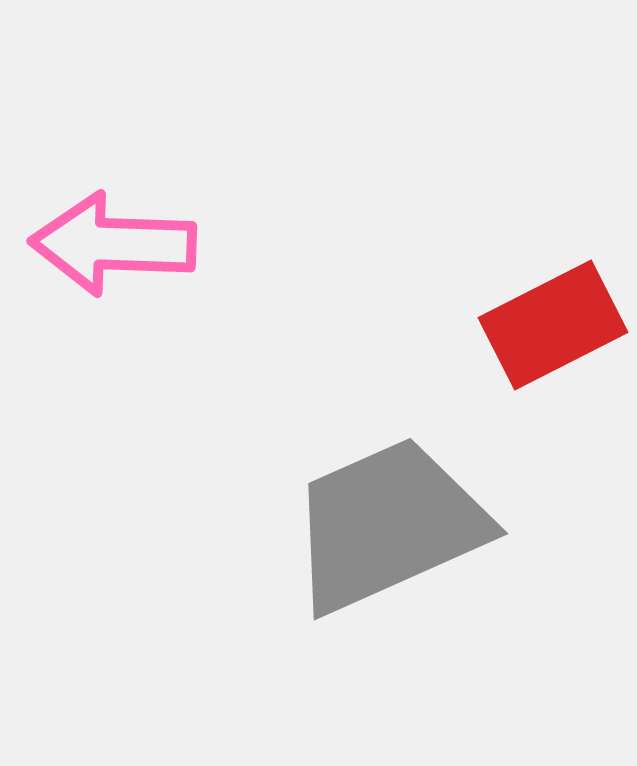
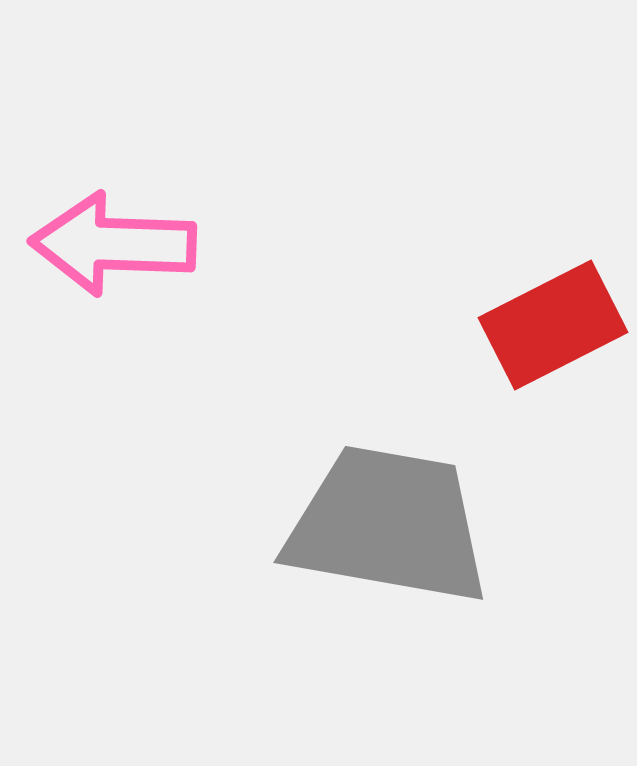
gray trapezoid: rotated 34 degrees clockwise
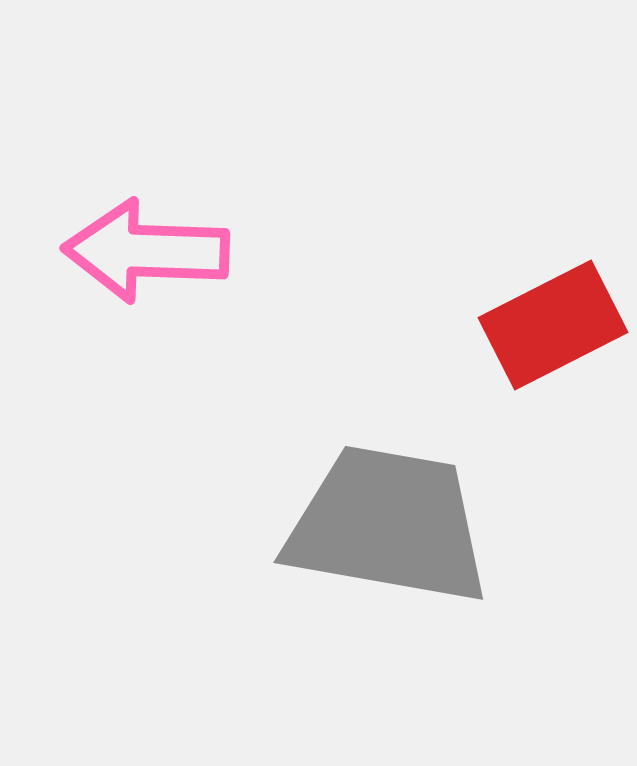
pink arrow: moved 33 px right, 7 px down
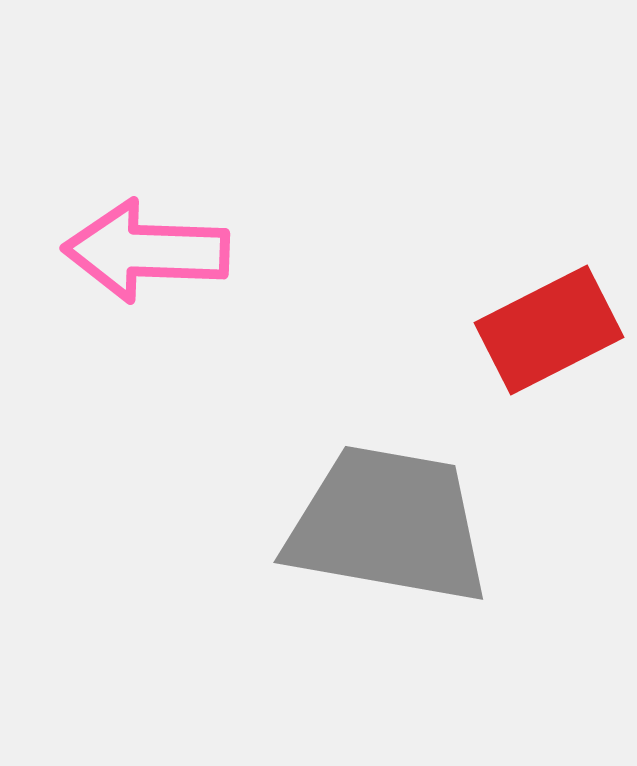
red rectangle: moved 4 px left, 5 px down
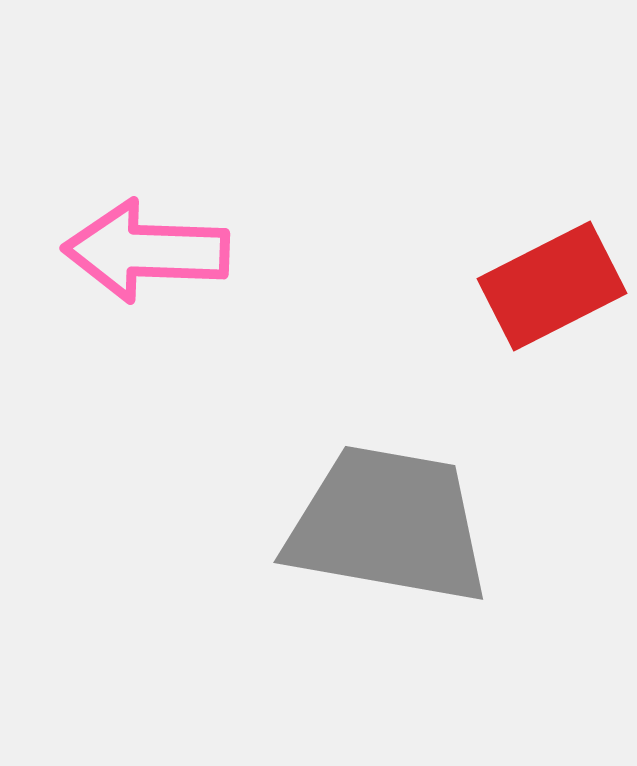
red rectangle: moved 3 px right, 44 px up
